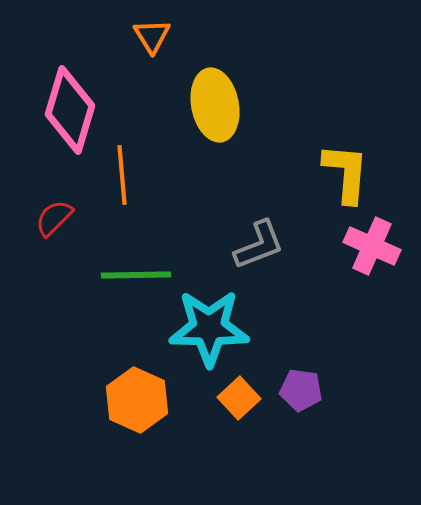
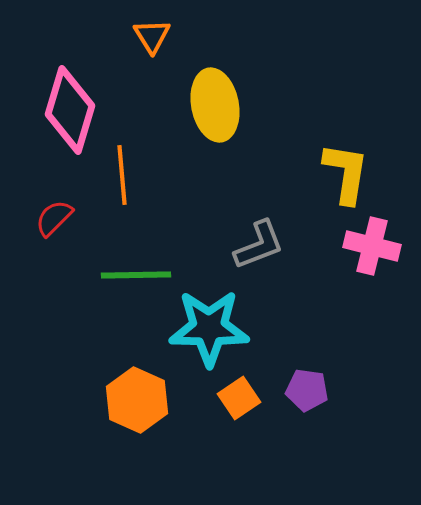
yellow L-shape: rotated 4 degrees clockwise
pink cross: rotated 10 degrees counterclockwise
purple pentagon: moved 6 px right
orange square: rotated 9 degrees clockwise
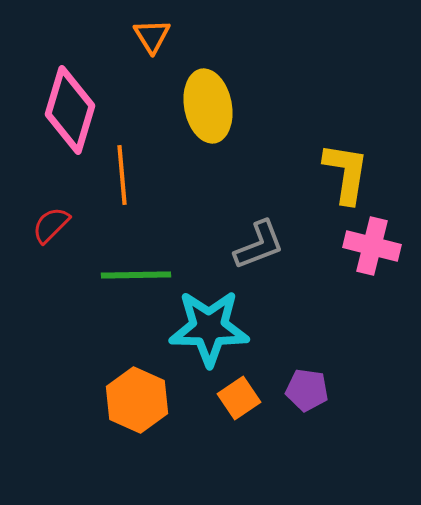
yellow ellipse: moved 7 px left, 1 px down
red semicircle: moved 3 px left, 7 px down
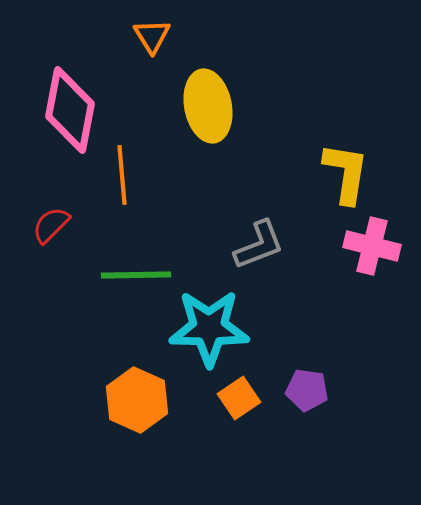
pink diamond: rotated 6 degrees counterclockwise
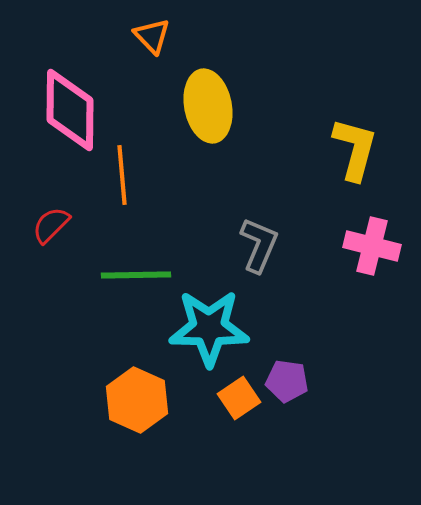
orange triangle: rotated 12 degrees counterclockwise
pink diamond: rotated 10 degrees counterclockwise
yellow L-shape: moved 9 px right, 24 px up; rotated 6 degrees clockwise
gray L-shape: rotated 46 degrees counterclockwise
purple pentagon: moved 20 px left, 9 px up
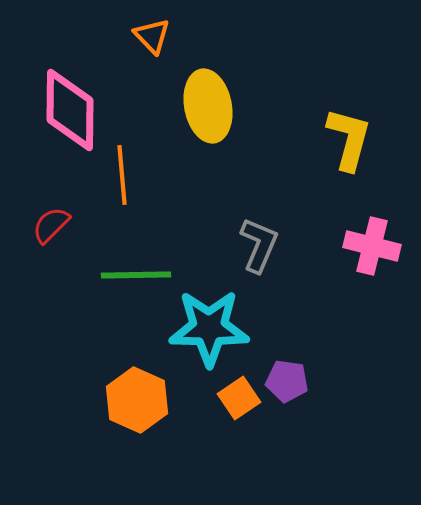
yellow L-shape: moved 6 px left, 10 px up
